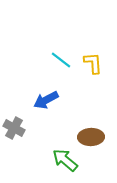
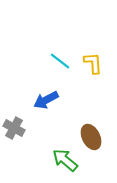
cyan line: moved 1 px left, 1 px down
brown ellipse: rotated 65 degrees clockwise
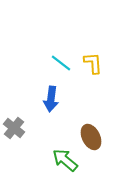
cyan line: moved 1 px right, 2 px down
blue arrow: moved 5 px right, 1 px up; rotated 55 degrees counterclockwise
gray cross: rotated 10 degrees clockwise
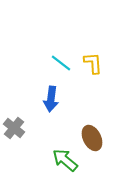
brown ellipse: moved 1 px right, 1 px down
